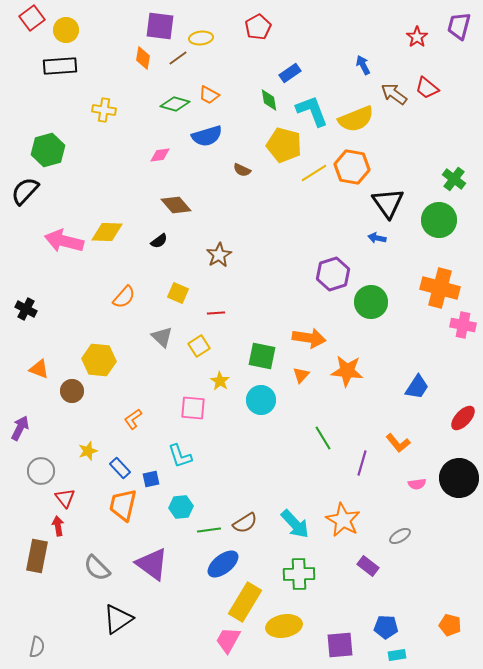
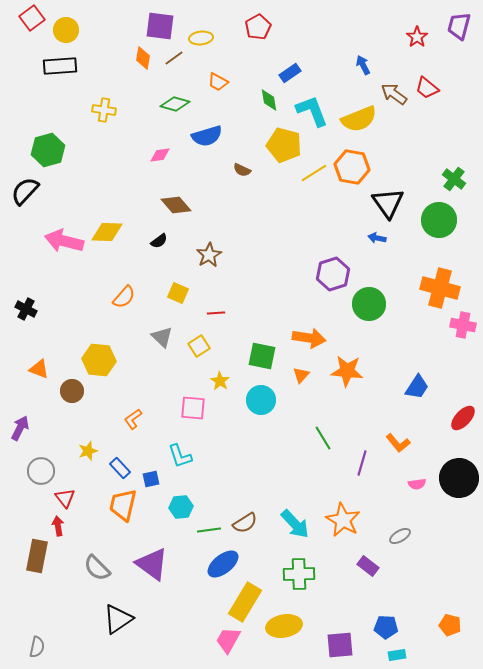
brown line at (178, 58): moved 4 px left
orange trapezoid at (209, 95): moved 9 px right, 13 px up
yellow semicircle at (356, 119): moved 3 px right
brown star at (219, 255): moved 10 px left
green circle at (371, 302): moved 2 px left, 2 px down
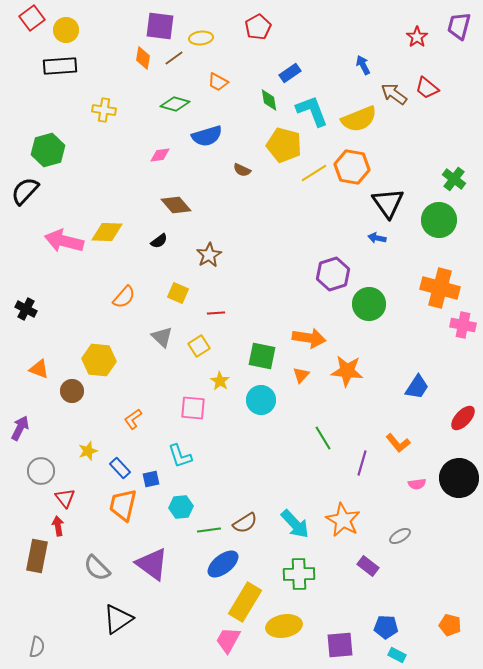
cyan rectangle at (397, 655): rotated 36 degrees clockwise
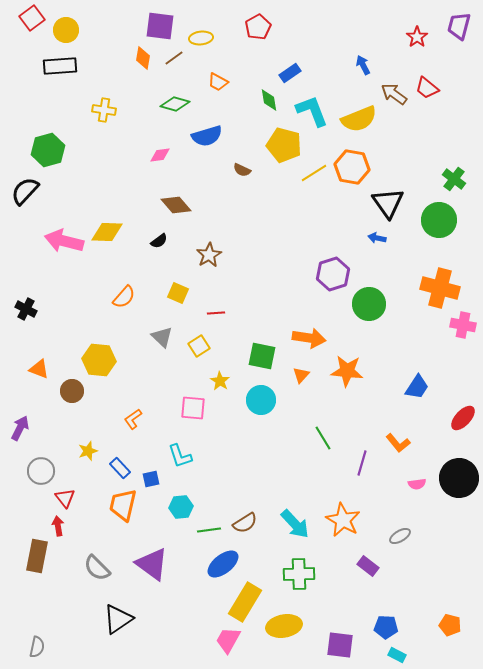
purple square at (340, 645): rotated 12 degrees clockwise
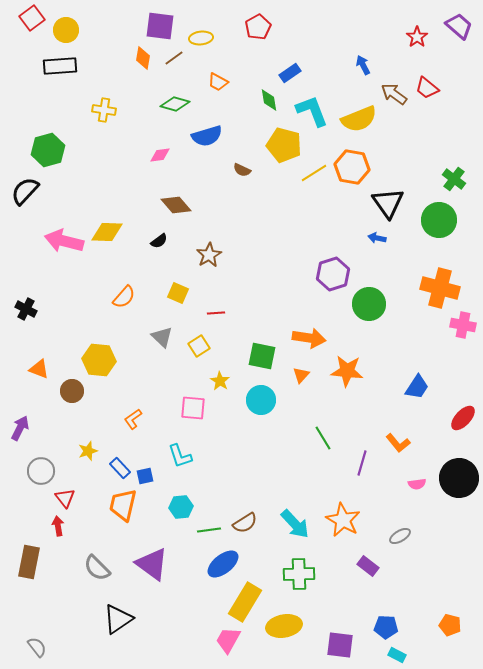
purple trapezoid at (459, 26): rotated 116 degrees clockwise
blue square at (151, 479): moved 6 px left, 3 px up
brown rectangle at (37, 556): moved 8 px left, 6 px down
gray semicircle at (37, 647): rotated 50 degrees counterclockwise
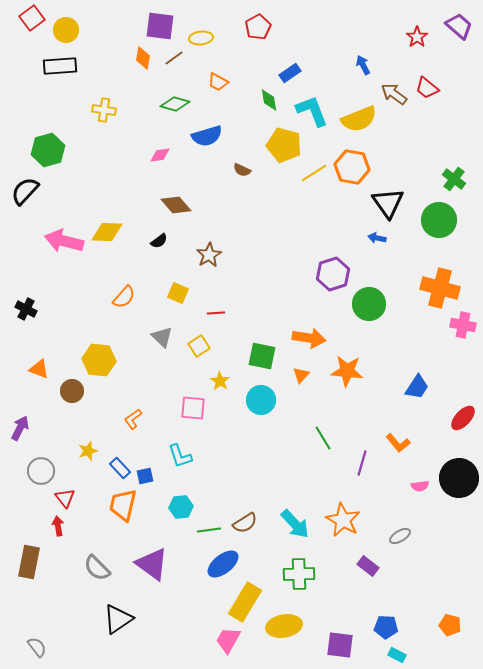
pink semicircle at (417, 484): moved 3 px right, 2 px down
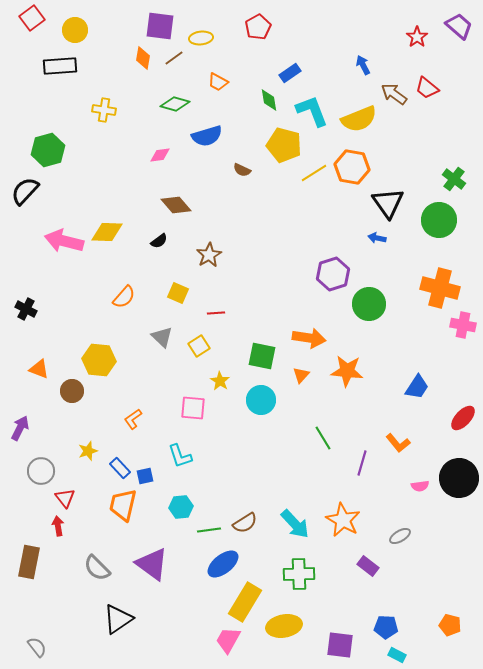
yellow circle at (66, 30): moved 9 px right
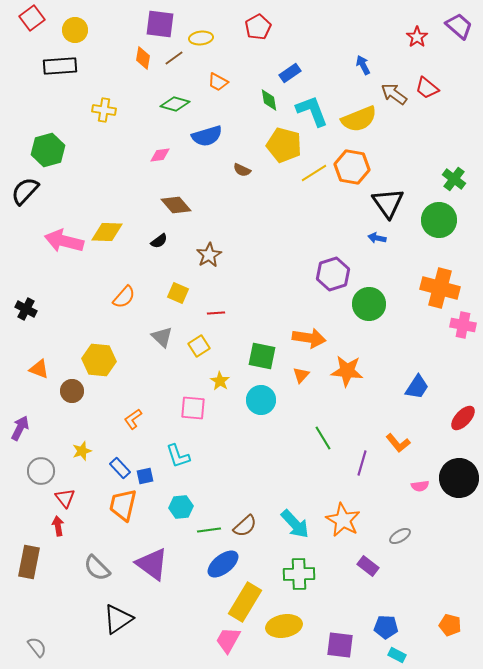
purple square at (160, 26): moved 2 px up
yellow star at (88, 451): moved 6 px left
cyan L-shape at (180, 456): moved 2 px left
brown semicircle at (245, 523): moved 3 px down; rotated 10 degrees counterclockwise
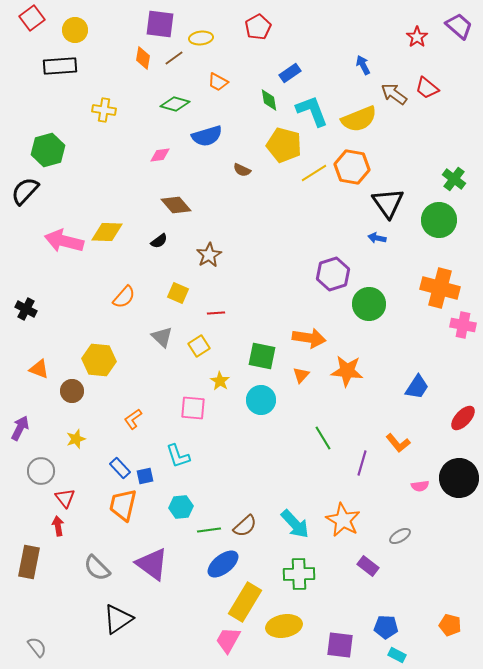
yellow star at (82, 451): moved 6 px left, 12 px up
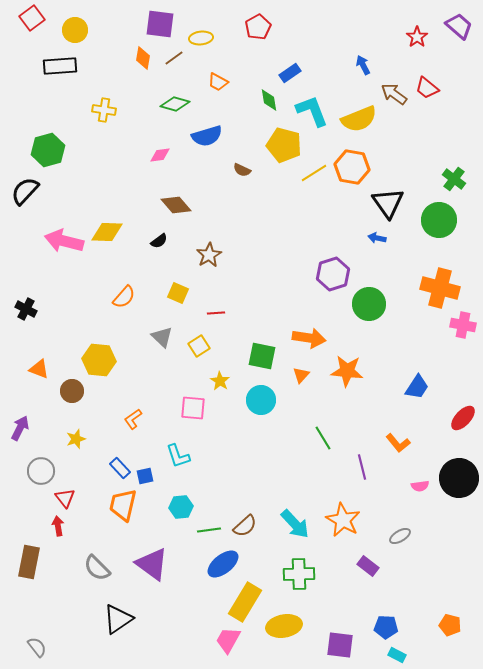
purple line at (362, 463): moved 4 px down; rotated 30 degrees counterclockwise
